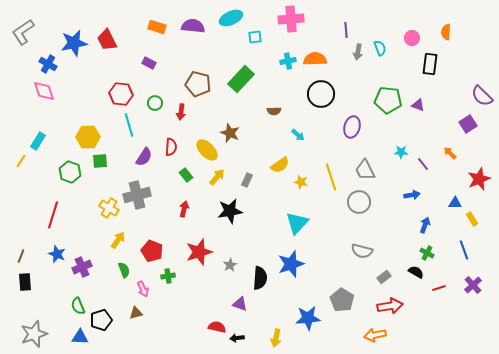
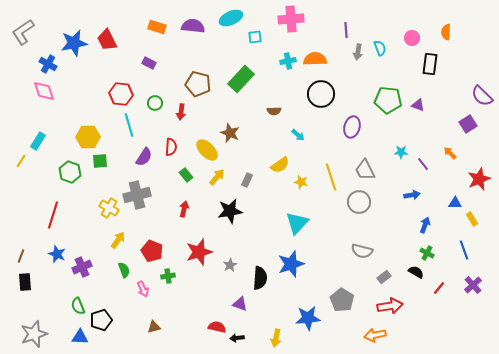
red line at (439, 288): rotated 32 degrees counterclockwise
brown triangle at (136, 313): moved 18 px right, 14 px down
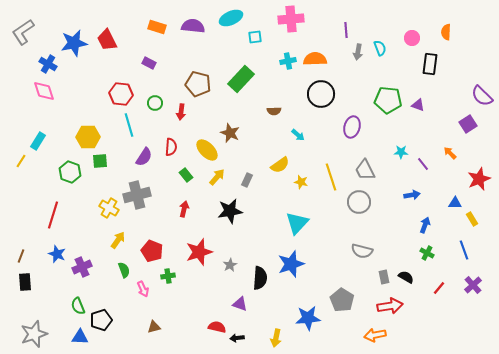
black semicircle at (416, 272): moved 10 px left, 5 px down
gray rectangle at (384, 277): rotated 64 degrees counterclockwise
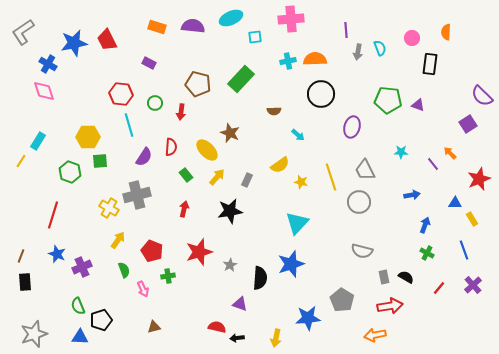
purple line at (423, 164): moved 10 px right
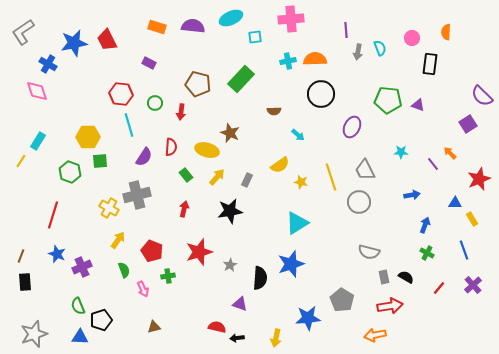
pink diamond at (44, 91): moved 7 px left
purple ellipse at (352, 127): rotated 10 degrees clockwise
yellow ellipse at (207, 150): rotated 30 degrees counterclockwise
cyan triangle at (297, 223): rotated 15 degrees clockwise
gray semicircle at (362, 251): moved 7 px right, 1 px down
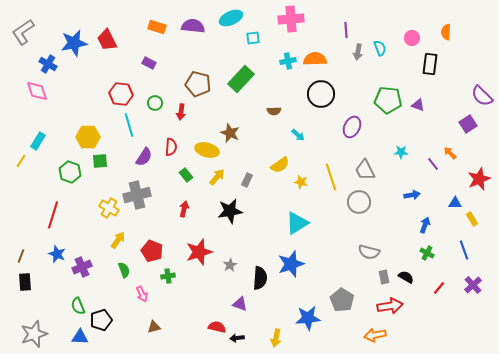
cyan square at (255, 37): moved 2 px left, 1 px down
pink arrow at (143, 289): moved 1 px left, 5 px down
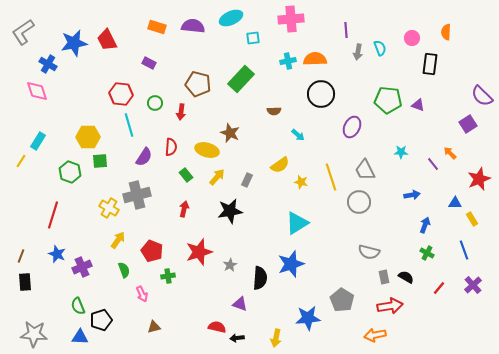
gray star at (34, 334): rotated 24 degrees clockwise
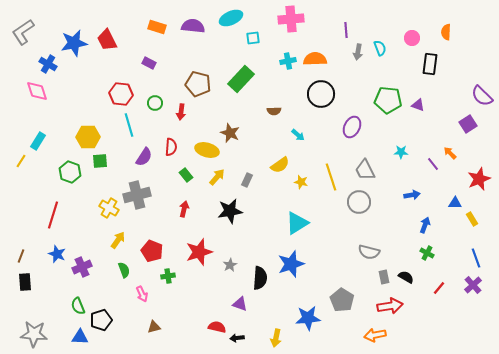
blue line at (464, 250): moved 12 px right, 8 px down
